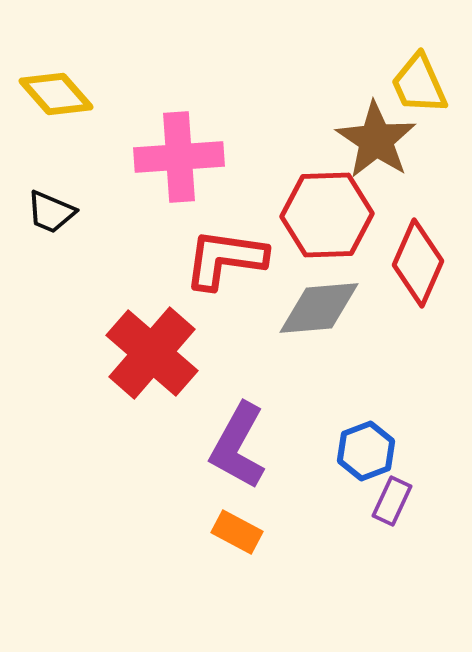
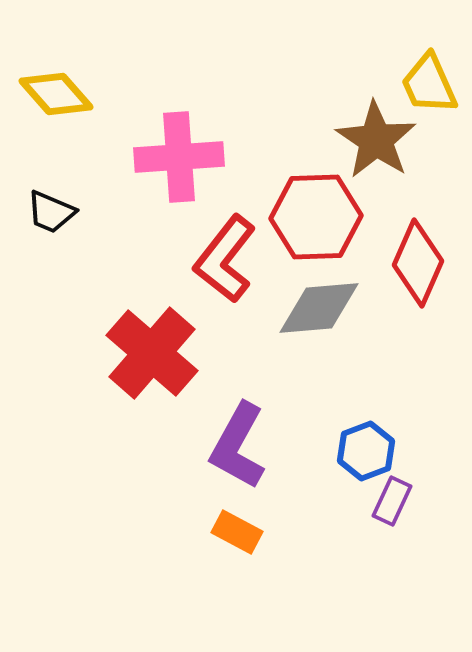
yellow trapezoid: moved 10 px right
red hexagon: moved 11 px left, 2 px down
red L-shape: rotated 60 degrees counterclockwise
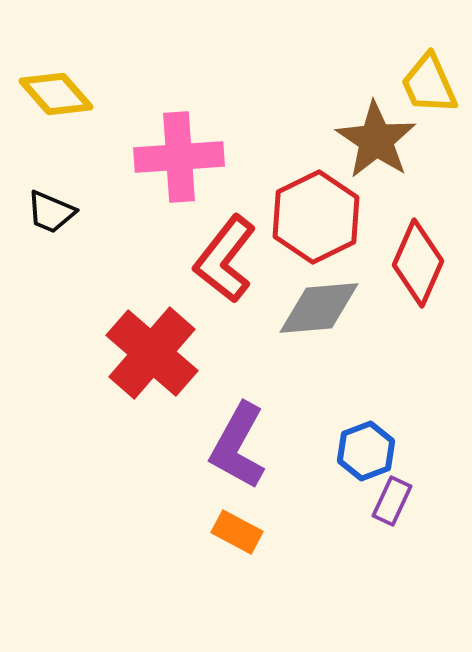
red hexagon: rotated 24 degrees counterclockwise
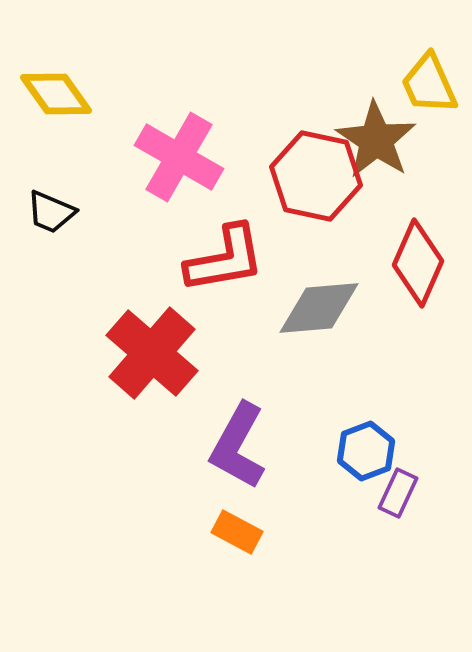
yellow diamond: rotated 6 degrees clockwise
pink cross: rotated 34 degrees clockwise
red hexagon: moved 41 px up; rotated 22 degrees counterclockwise
red L-shape: rotated 138 degrees counterclockwise
purple rectangle: moved 6 px right, 8 px up
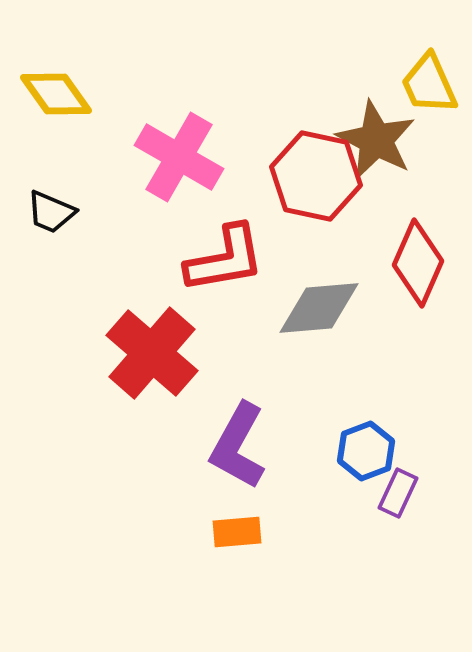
brown star: rotated 6 degrees counterclockwise
orange rectangle: rotated 33 degrees counterclockwise
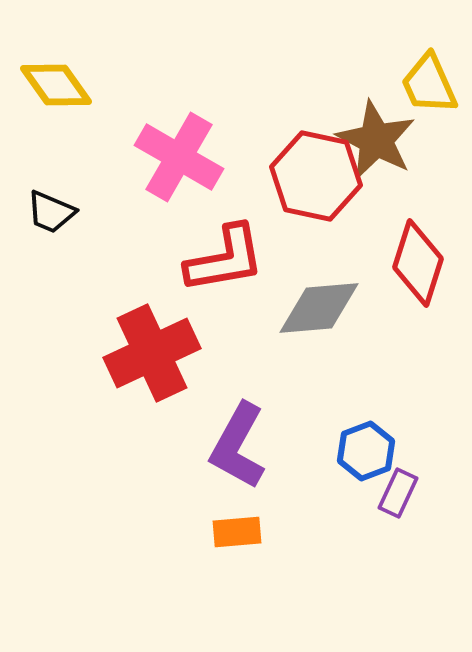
yellow diamond: moved 9 px up
red diamond: rotated 6 degrees counterclockwise
red cross: rotated 24 degrees clockwise
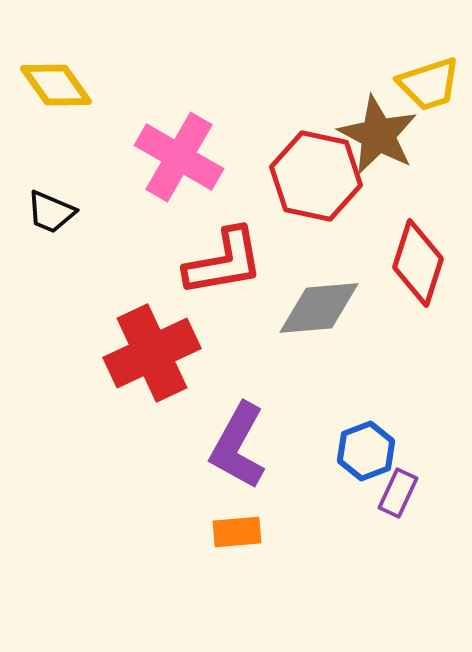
yellow trapezoid: rotated 84 degrees counterclockwise
brown star: moved 2 px right, 5 px up
red L-shape: moved 1 px left, 3 px down
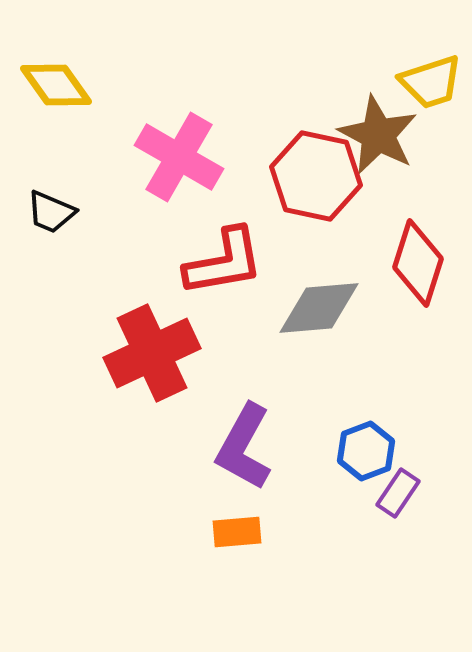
yellow trapezoid: moved 2 px right, 2 px up
purple L-shape: moved 6 px right, 1 px down
purple rectangle: rotated 9 degrees clockwise
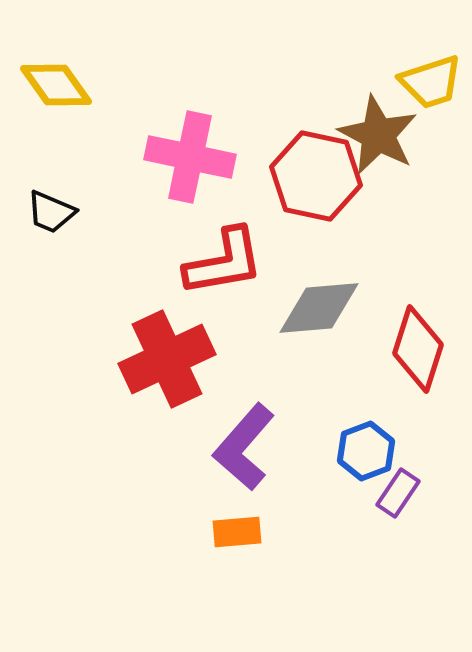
pink cross: moved 11 px right; rotated 18 degrees counterclockwise
red diamond: moved 86 px down
red cross: moved 15 px right, 6 px down
purple L-shape: rotated 12 degrees clockwise
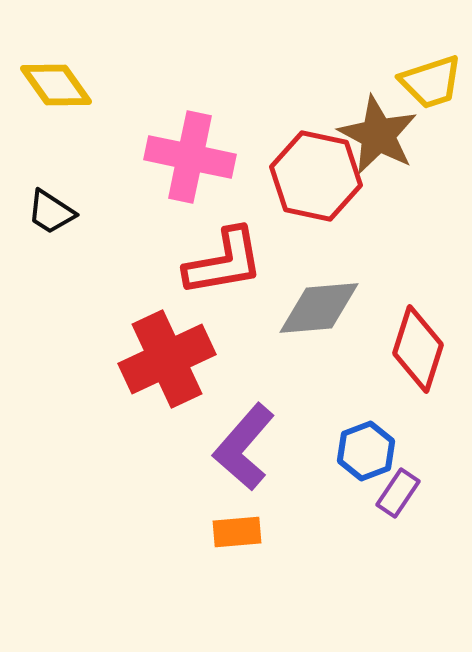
black trapezoid: rotated 10 degrees clockwise
